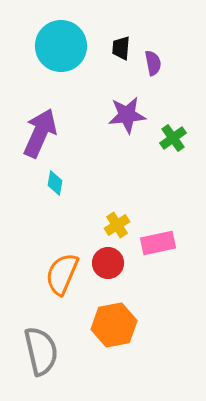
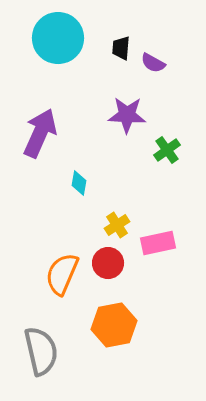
cyan circle: moved 3 px left, 8 px up
purple semicircle: rotated 130 degrees clockwise
purple star: rotated 9 degrees clockwise
green cross: moved 6 px left, 12 px down
cyan diamond: moved 24 px right
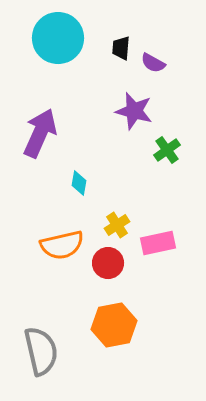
purple star: moved 7 px right, 4 px up; rotated 12 degrees clockwise
orange semicircle: moved 29 px up; rotated 126 degrees counterclockwise
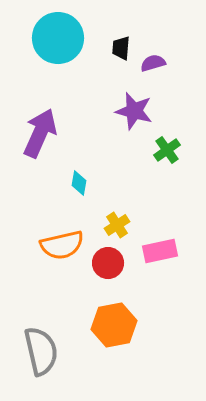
purple semicircle: rotated 135 degrees clockwise
pink rectangle: moved 2 px right, 8 px down
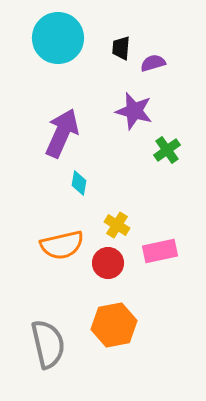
purple arrow: moved 22 px right
yellow cross: rotated 25 degrees counterclockwise
gray semicircle: moved 7 px right, 7 px up
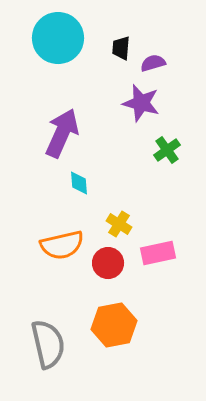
purple star: moved 7 px right, 8 px up
cyan diamond: rotated 15 degrees counterclockwise
yellow cross: moved 2 px right, 1 px up
pink rectangle: moved 2 px left, 2 px down
